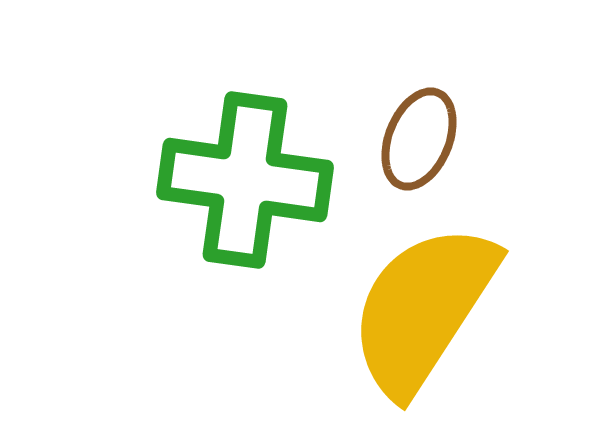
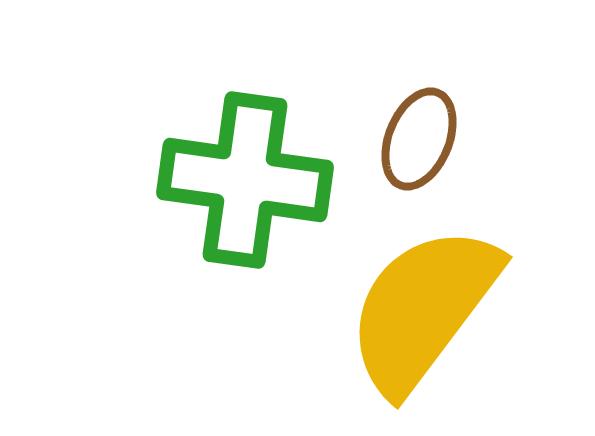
yellow semicircle: rotated 4 degrees clockwise
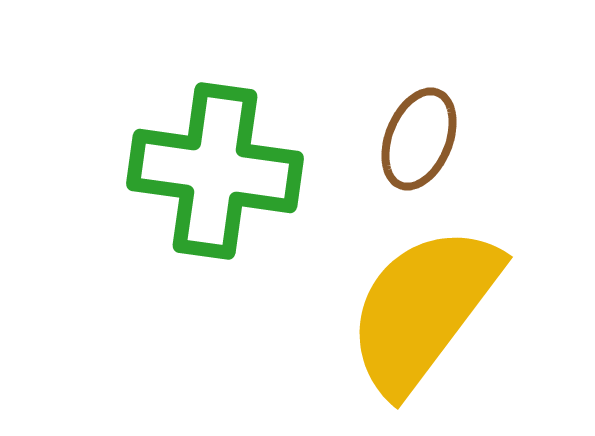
green cross: moved 30 px left, 9 px up
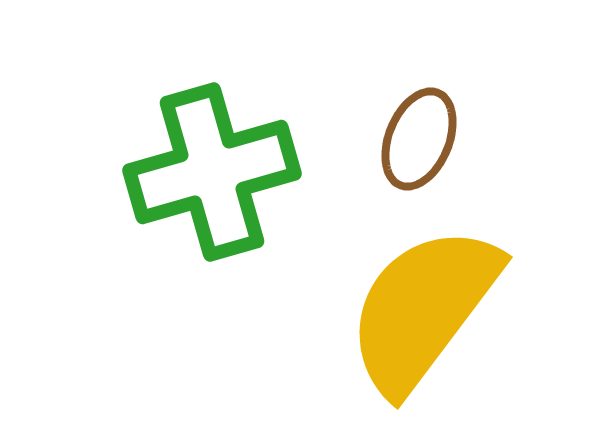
green cross: moved 3 px left, 1 px down; rotated 24 degrees counterclockwise
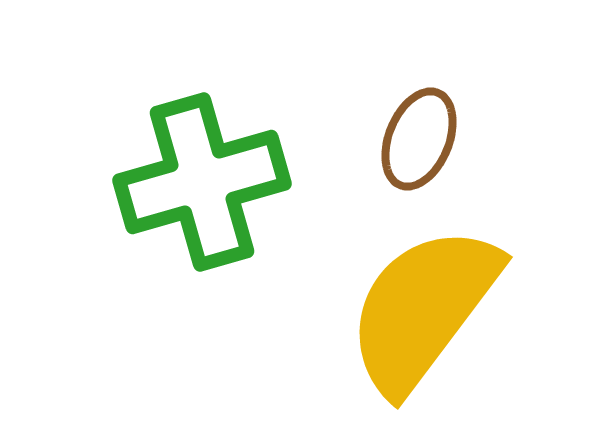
green cross: moved 10 px left, 10 px down
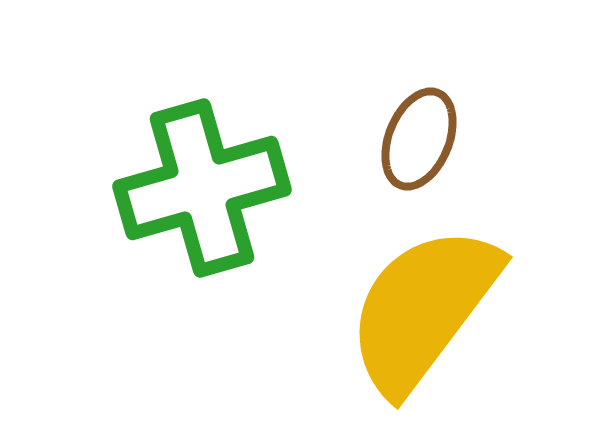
green cross: moved 6 px down
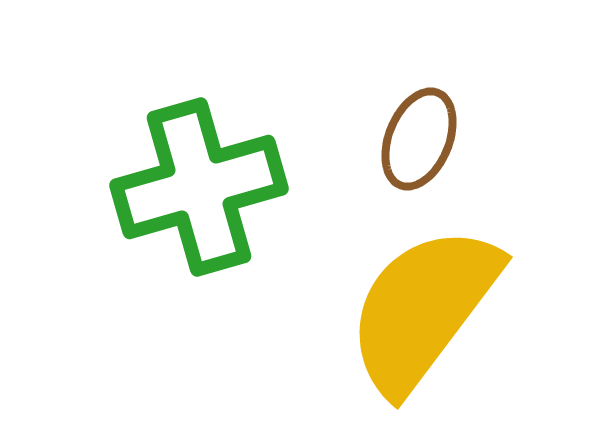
green cross: moved 3 px left, 1 px up
